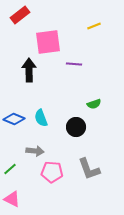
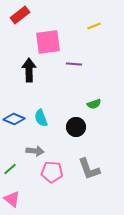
pink triangle: rotated 12 degrees clockwise
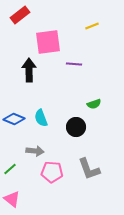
yellow line: moved 2 px left
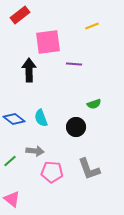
blue diamond: rotated 15 degrees clockwise
green line: moved 8 px up
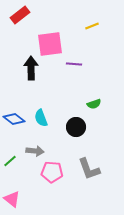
pink square: moved 2 px right, 2 px down
black arrow: moved 2 px right, 2 px up
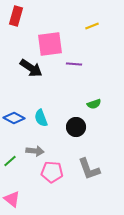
red rectangle: moved 4 px left, 1 px down; rotated 36 degrees counterclockwise
black arrow: rotated 125 degrees clockwise
blue diamond: moved 1 px up; rotated 10 degrees counterclockwise
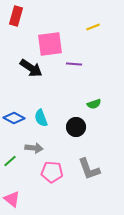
yellow line: moved 1 px right, 1 px down
gray arrow: moved 1 px left, 3 px up
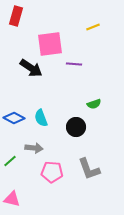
pink triangle: rotated 24 degrees counterclockwise
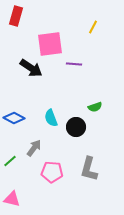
yellow line: rotated 40 degrees counterclockwise
green semicircle: moved 1 px right, 3 px down
cyan semicircle: moved 10 px right
gray arrow: rotated 60 degrees counterclockwise
gray L-shape: rotated 35 degrees clockwise
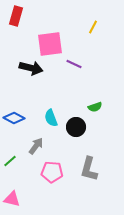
purple line: rotated 21 degrees clockwise
black arrow: rotated 20 degrees counterclockwise
gray arrow: moved 2 px right, 2 px up
